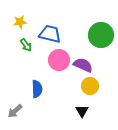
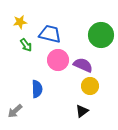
pink circle: moved 1 px left
black triangle: rotated 24 degrees clockwise
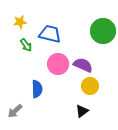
green circle: moved 2 px right, 4 px up
pink circle: moved 4 px down
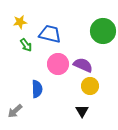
black triangle: rotated 24 degrees counterclockwise
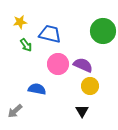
blue semicircle: rotated 78 degrees counterclockwise
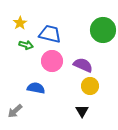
yellow star: moved 1 px down; rotated 24 degrees counterclockwise
green circle: moved 1 px up
green arrow: rotated 40 degrees counterclockwise
pink circle: moved 6 px left, 3 px up
blue semicircle: moved 1 px left, 1 px up
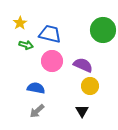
gray arrow: moved 22 px right
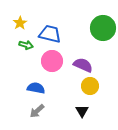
green circle: moved 2 px up
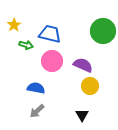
yellow star: moved 6 px left, 2 px down
green circle: moved 3 px down
black triangle: moved 4 px down
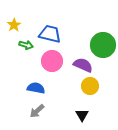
green circle: moved 14 px down
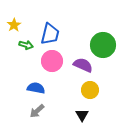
blue trapezoid: rotated 90 degrees clockwise
yellow circle: moved 4 px down
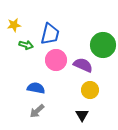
yellow star: rotated 24 degrees clockwise
pink circle: moved 4 px right, 1 px up
